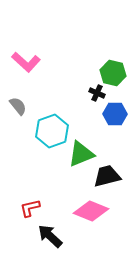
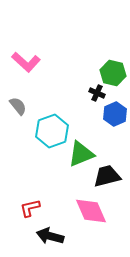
blue hexagon: rotated 25 degrees counterclockwise
pink diamond: rotated 44 degrees clockwise
black arrow: rotated 28 degrees counterclockwise
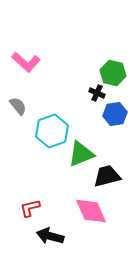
blue hexagon: rotated 15 degrees clockwise
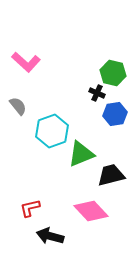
black trapezoid: moved 4 px right, 1 px up
pink diamond: rotated 20 degrees counterclockwise
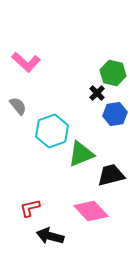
black cross: rotated 21 degrees clockwise
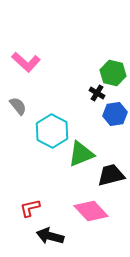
black cross: rotated 14 degrees counterclockwise
cyan hexagon: rotated 12 degrees counterclockwise
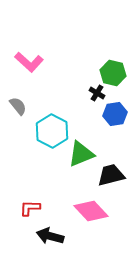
pink L-shape: moved 3 px right
red L-shape: rotated 15 degrees clockwise
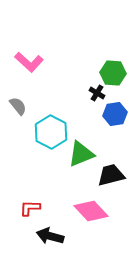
green hexagon: rotated 10 degrees counterclockwise
cyan hexagon: moved 1 px left, 1 px down
